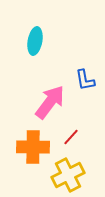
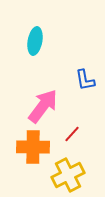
pink arrow: moved 7 px left, 4 px down
red line: moved 1 px right, 3 px up
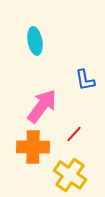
cyan ellipse: rotated 20 degrees counterclockwise
pink arrow: moved 1 px left
red line: moved 2 px right
yellow cross: moved 2 px right; rotated 28 degrees counterclockwise
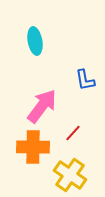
red line: moved 1 px left, 1 px up
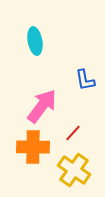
yellow cross: moved 4 px right, 5 px up
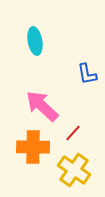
blue L-shape: moved 2 px right, 6 px up
pink arrow: rotated 84 degrees counterclockwise
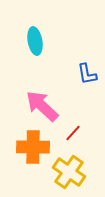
yellow cross: moved 5 px left, 2 px down
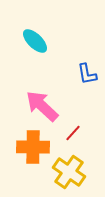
cyan ellipse: rotated 36 degrees counterclockwise
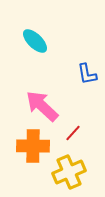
orange cross: moved 1 px up
yellow cross: rotated 32 degrees clockwise
